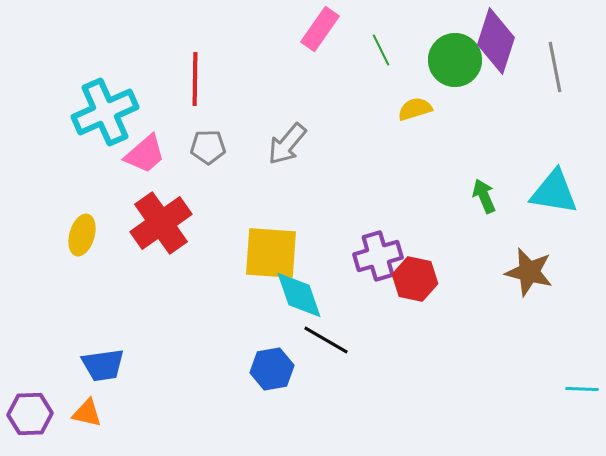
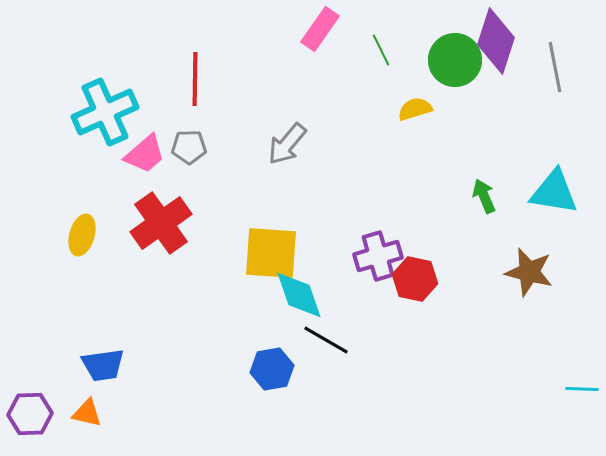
gray pentagon: moved 19 px left
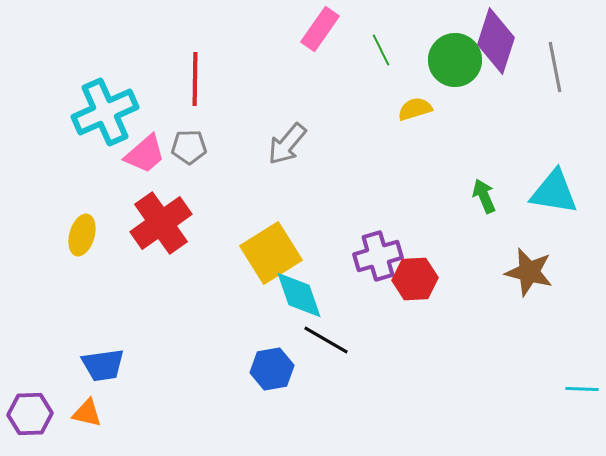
yellow square: rotated 36 degrees counterclockwise
red hexagon: rotated 15 degrees counterclockwise
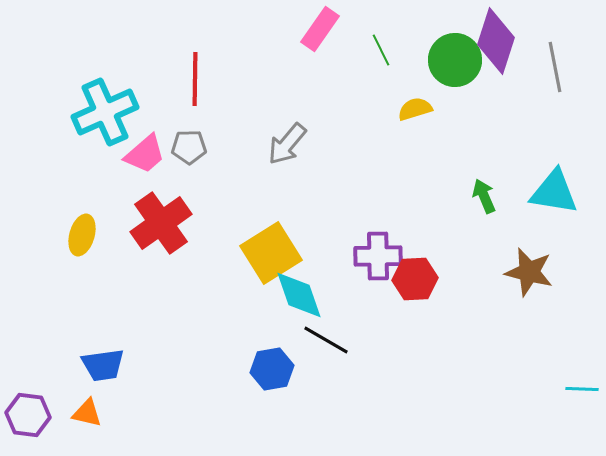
purple cross: rotated 15 degrees clockwise
purple hexagon: moved 2 px left, 1 px down; rotated 9 degrees clockwise
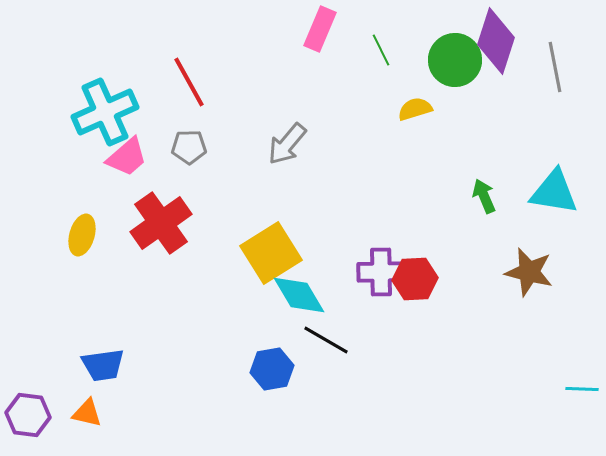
pink rectangle: rotated 12 degrees counterclockwise
red line: moved 6 px left, 3 px down; rotated 30 degrees counterclockwise
pink trapezoid: moved 18 px left, 3 px down
purple cross: moved 3 px right, 16 px down
cyan diamond: rotated 12 degrees counterclockwise
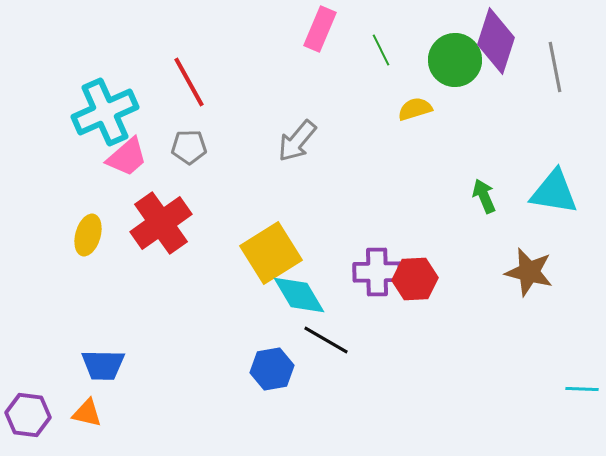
gray arrow: moved 10 px right, 3 px up
yellow ellipse: moved 6 px right
purple cross: moved 4 px left
blue trapezoid: rotated 9 degrees clockwise
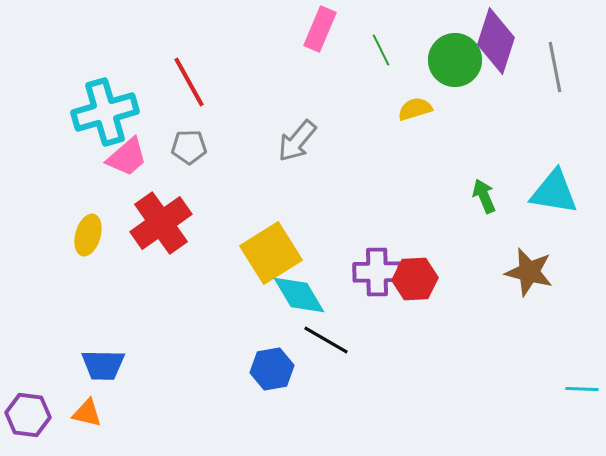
cyan cross: rotated 8 degrees clockwise
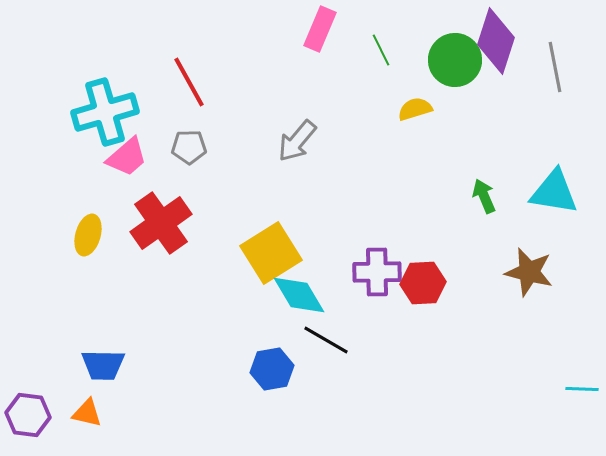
red hexagon: moved 8 px right, 4 px down
